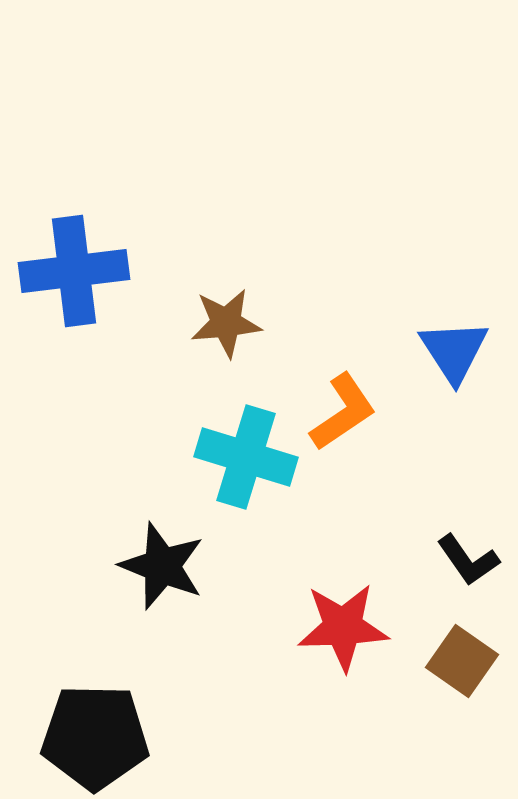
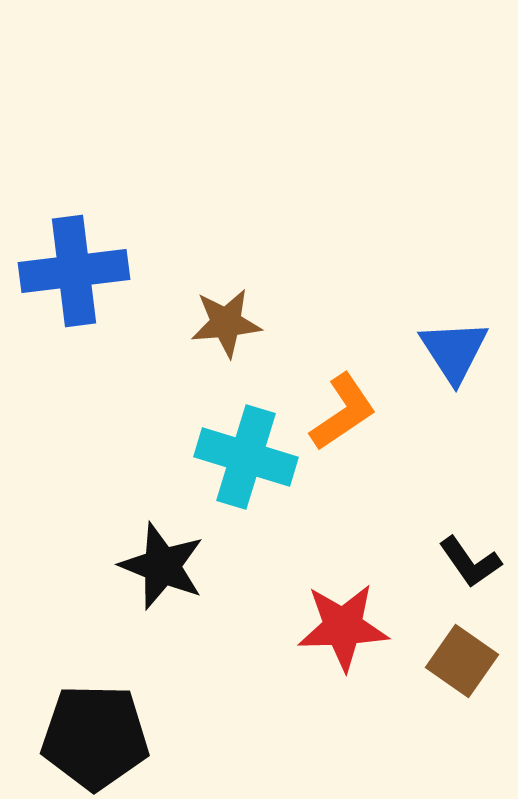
black L-shape: moved 2 px right, 2 px down
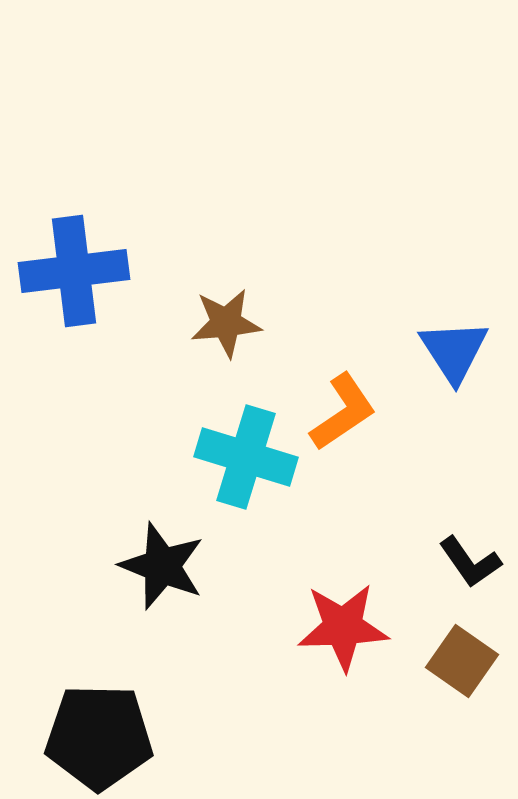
black pentagon: moved 4 px right
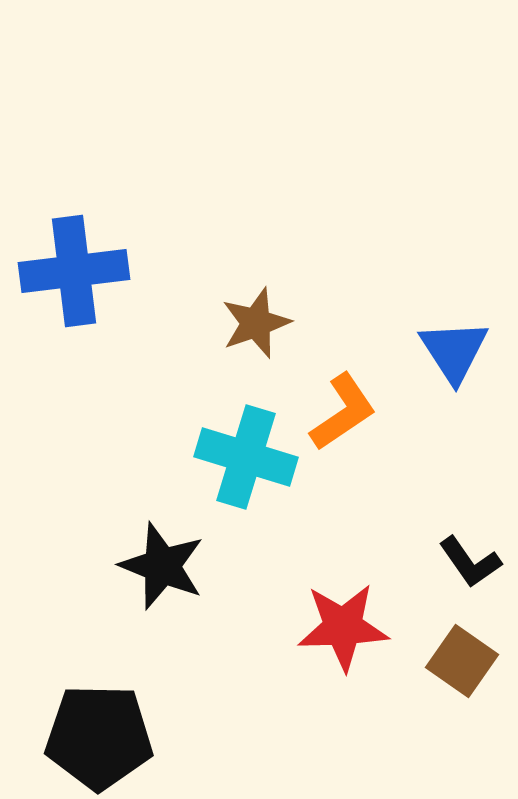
brown star: moved 30 px right; rotated 14 degrees counterclockwise
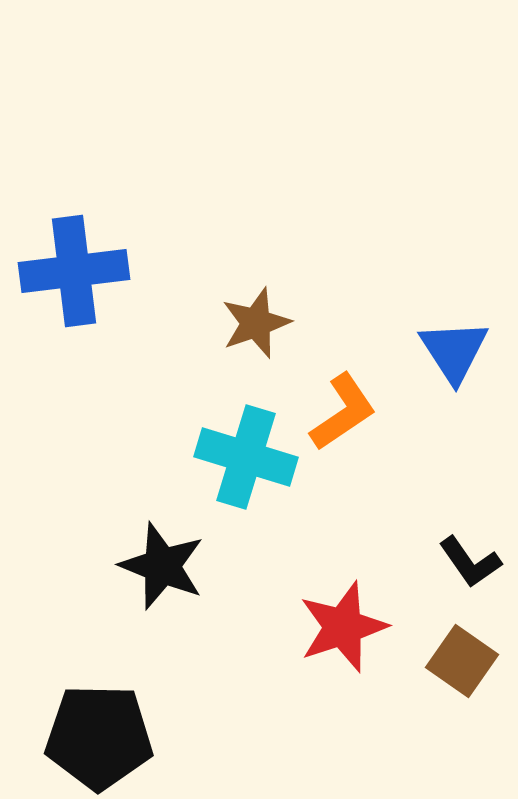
red star: rotated 16 degrees counterclockwise
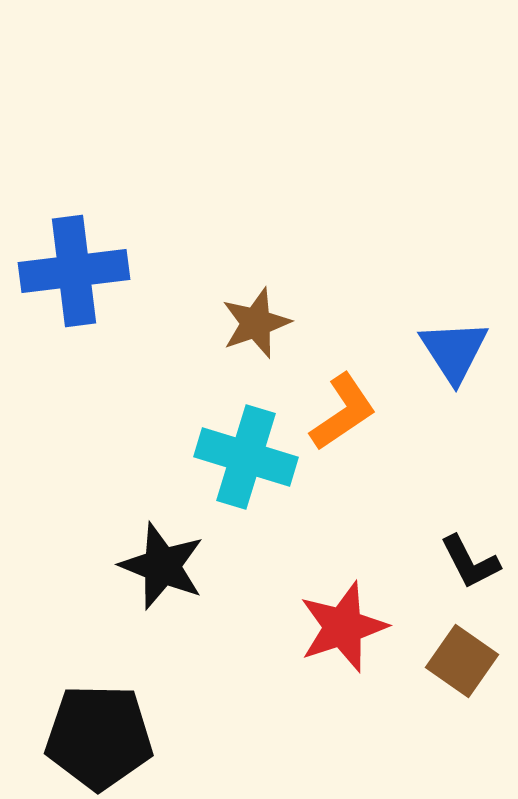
black L-shape: rotated 8 degrees clockwise
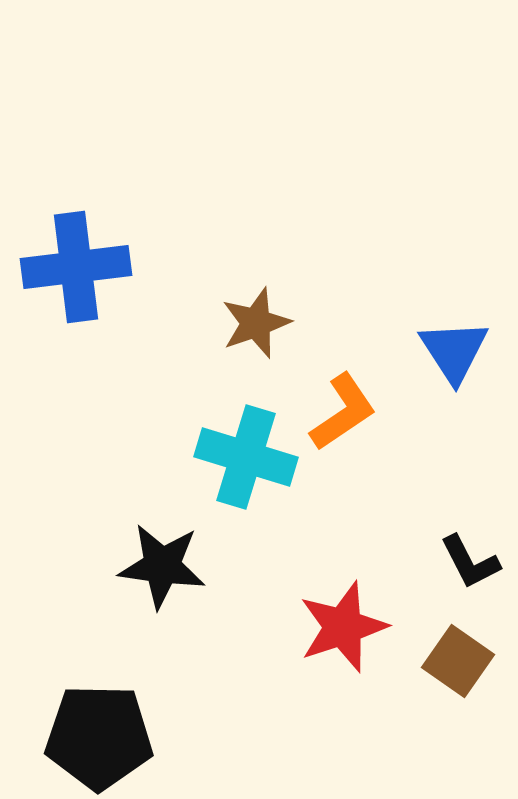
blue cross: moved 2 px right, 4 px up
black star: rotated 14 degrees counterclockwise
brown square: moved 4 px left
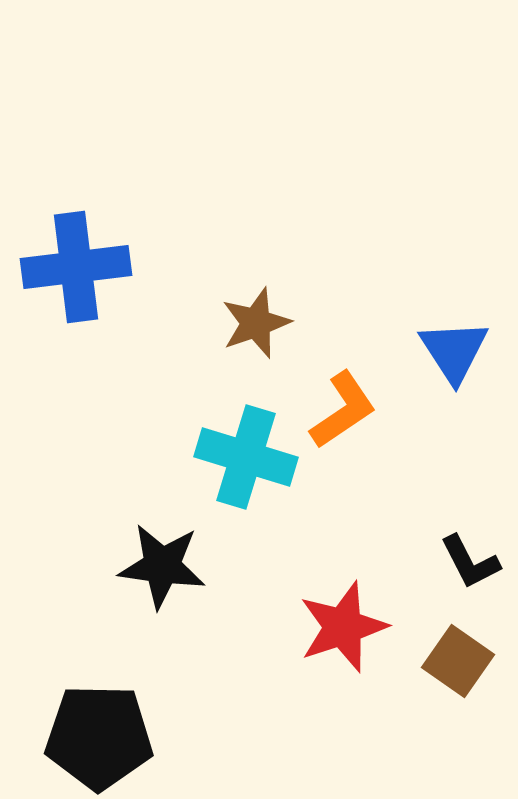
orange L-shape: moved 2 px up
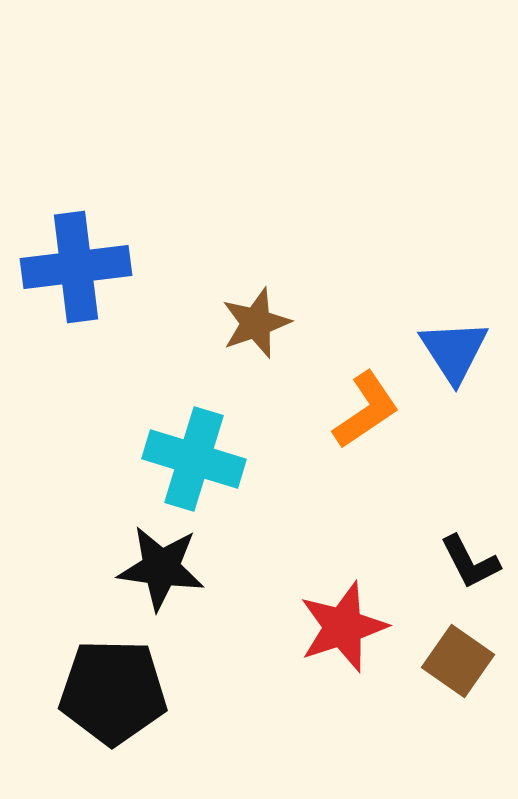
orange L-shape: moved 23 px right
cyan cross: moved 52 px left, 2 px down
black star: moved 1 px left, 2 px down
black pentagon: moved 14 px right, 45 px up
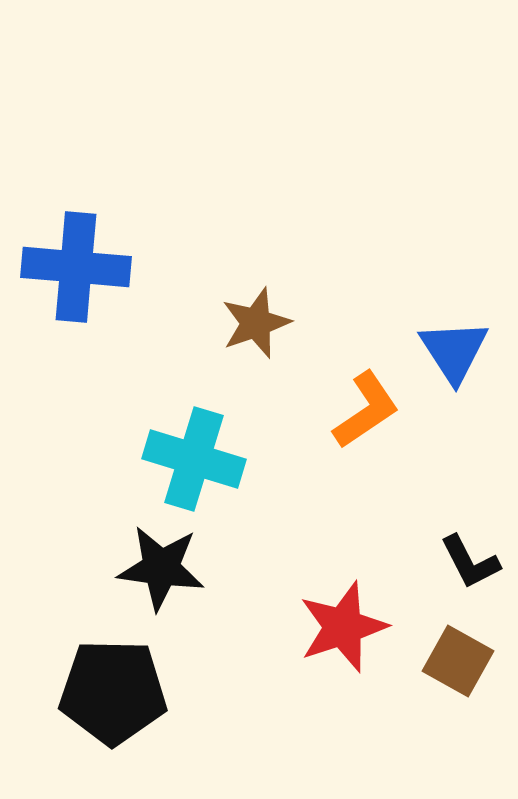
blue cross: rotated 12 degrees clockwise
brown square: rotated 6 degrees counterclockwise
